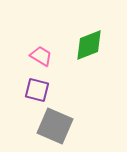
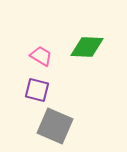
green diamond: moved 2 px left, 2 px down; rotated 24 degrees clockwise
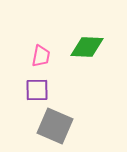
pink trapezoid: rotated 70 degrees clockwise
purple square: rotated 15 degrees counterclockwise
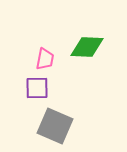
pink trapezoid: moved 4 px right, 3 px down
purple square: moved 2 px up
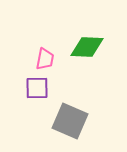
gray square: moved 15 px right, 5 px up
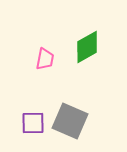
green diamond: rotated 32 degrees counterclockwise
purple square: moved 4 px left, 35 px down
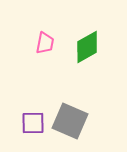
pink trapezoid: moved 16 px up
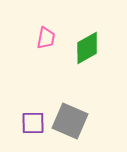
pink trapezoid: moved 1 px right, 5 px up
green diamond: moved 1 px down
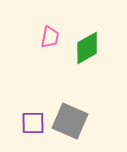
pink trapezoid: moved 4 px right, 1 px up
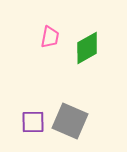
purple square: moved 1 px up
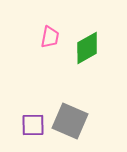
purple square: moved 3 px down
